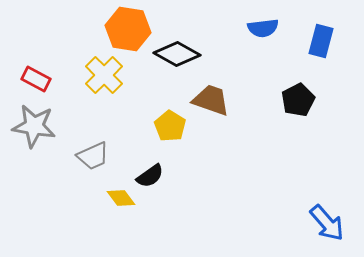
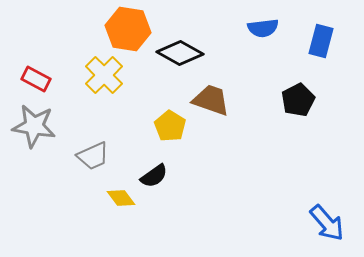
black diamond: moved 3 px right, 1 px up
black semicircle: moved 4 px right
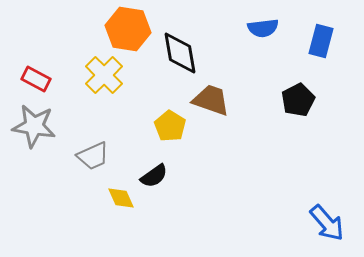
black diamond: rotated 51 degrees clockwise
yellow diamond: rotated 12 degrees clockwise
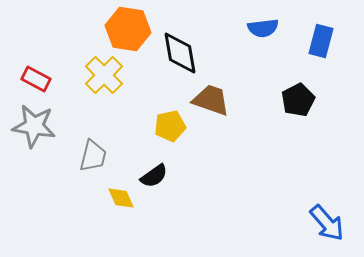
yellow pentagon: rotated 28 degrees clockwise
gray trapezoid: rotated 52 degrees counterclockwise
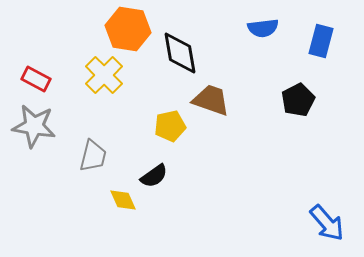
yellow diamond: moved 2 px right, 2 px down
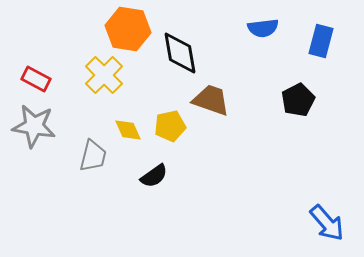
yellow diamond: moved 5 px right, 70 px up
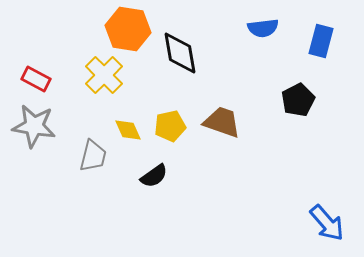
brown trapezoid: moved 11 px right, 22 px down
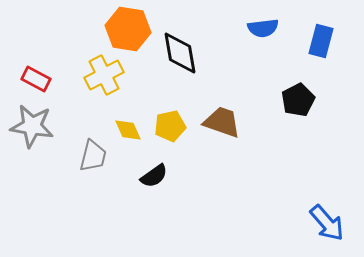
yellow cross: rotated 18 degrees clockwise
gray star: moved 2 px left
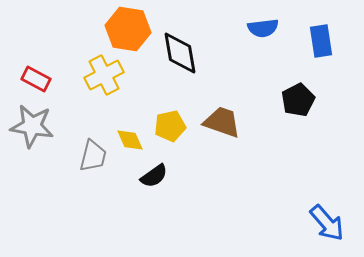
blue rectangle: rotated 24 degrees counterclockwise
yellow diamond: moved 2 px right, 10 px down
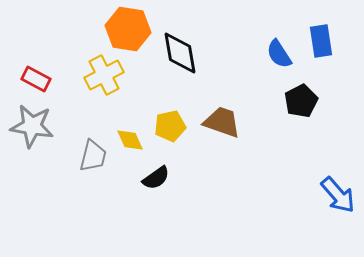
blue semicircle: moved 16 px right, 26 px down; rotated 64 degrees clockwise
black pentagon: moved 3 px right, 1 px down
black semicircle: moved 2 px right, 2 px down
blue arrow: moved 11 px right, 28 px up
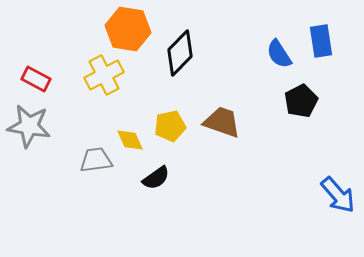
black diamond: rotated 54 degrees clockwise
gray star: moved 3 px left
gray trapezoid: moved 3 px right, 4 px down; rotated 112 degrees counterclockwise
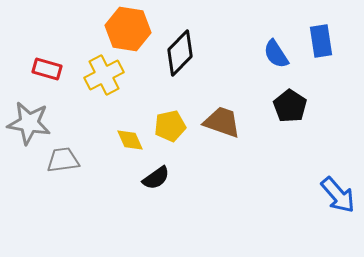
blue semicircle: moved 3 px left
red rectangle: moved 11 px right, 10 px up; rotated 12 degrees counterclockwise
black pentagon: moved 11 px left, 5 px down; rotated 12 degrees counterclockwise
gray star: moved 3 px up
gray trapezoid: moved 33 px left
